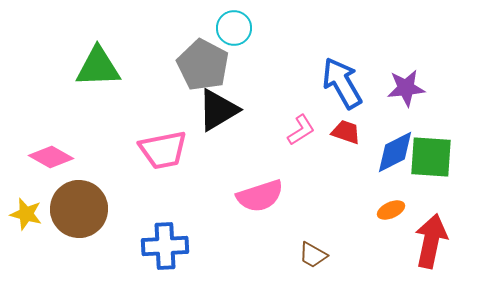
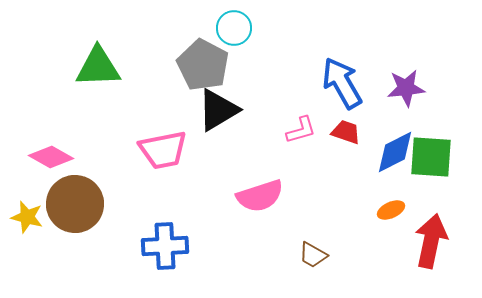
pink L-shape: rotated 16 degrees clockwise
brown circle: moved 4 px left, 5 px up
yellow star: moved 1 px right, 3 px down
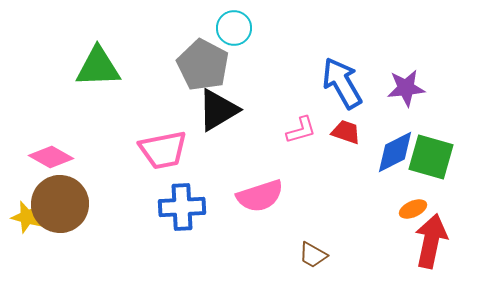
green square: rotated 12 degrees clockwise
brown circle: moved 15 px left
orange ellipse: moved 22 px right, 1 px up
blue cross: moved 17 px right, 39 px up
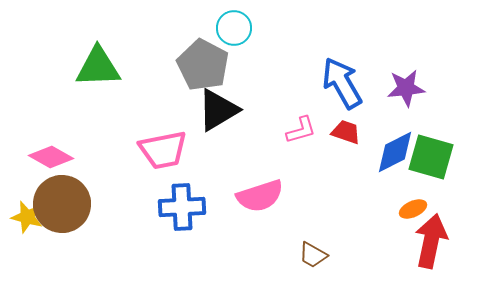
brown circle: moved 2 px right
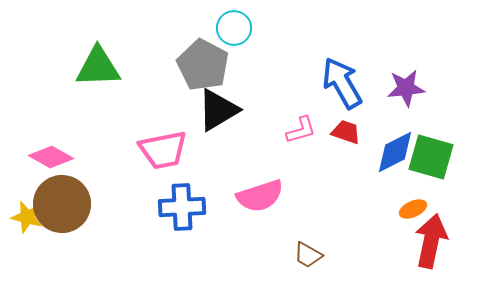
brown trapezoid: moved 5 px left
